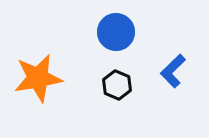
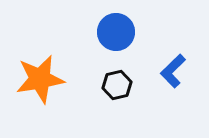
orange star: moved 2 px right, 1 px down
black hexagon: rotated 24 degrees clockwise
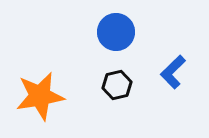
blue L-shape: moved 1 px down
orange star: moved 17 px down
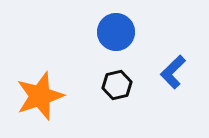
orange star: rotated 9 degrees counterclockwise
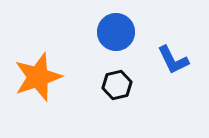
blue L-shape: moved 12 px up; rotated 72 degrees counterclockwise
orange star: moved 2 px left, 19 px up
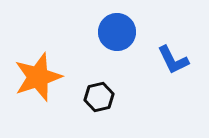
blue circle: moved 1 px right
black hexagon: moved 18 px left, 12 px down
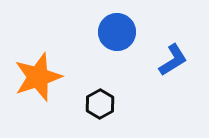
blue L-shape: rotated 96 degrees counterclockwise
black hexagon: moved 1 px right, 7 px down; rotated 16 degrees counterclockwise
